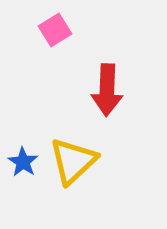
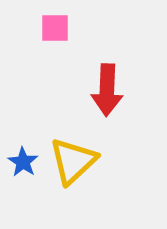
pink square: moved 2 px up; rotated 32 degrees clockwise
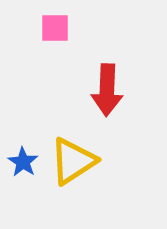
yellow triangle: rotated 10 degrees clockwise
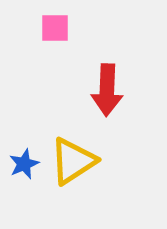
blue star: moved 1 px right, 2 px down; rotated 16 degrees clockwise
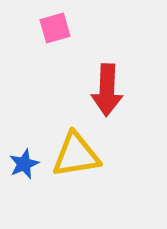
pink square: rotated 16 degrees counterclockwise
yellow triangle: moved 3 px right, 6 px up; rotated 24 degrees clockwise
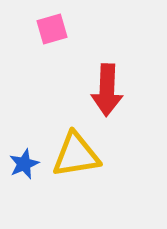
pink square: moved 3 px left, 1 px down
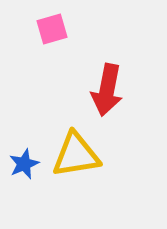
red arrow: rotated 9 degrees clockwise
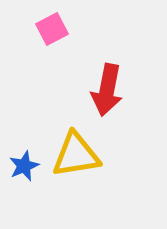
pink square: rotated 12 degrees counterclockwise
blue star: moved 2 px down
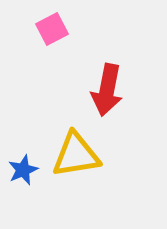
blue star: moved 1 px left, 4 px down
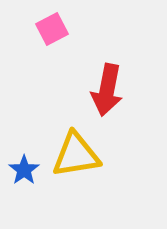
blue star: moved 1 px right; rotated 12 degrees counterclockwise
